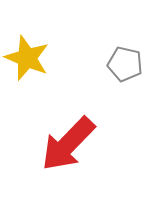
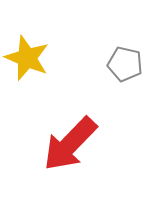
red arrow: moved 2 px right
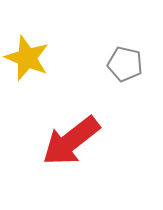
red arrow: moved 1 px right, 3 px up; rotated 8 degrees clockwise
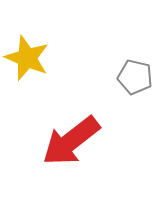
gray pentagon: moved 10 px right, 13 px down
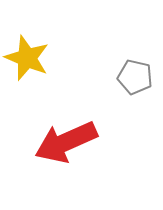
red arrow: moved 5 px left, 1 px down; rotated 14 degrees clockwise
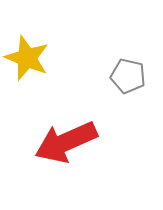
gray pentagon: moved 7 px left, 1 px up
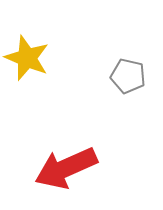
red arrow: moved 26 px down
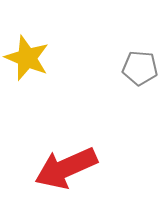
gray pentagon: moved 12 px right, 8 px up; rotated 8 degrees counterclockwise
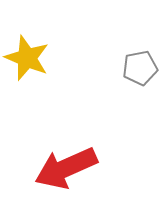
gray pentagon: rotated 16 degrees counterclockwise
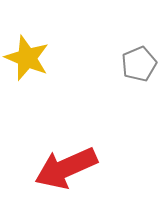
gray pentagon: moved 1 px left, 4 px up; rotated 12 degrees counterclockwise
